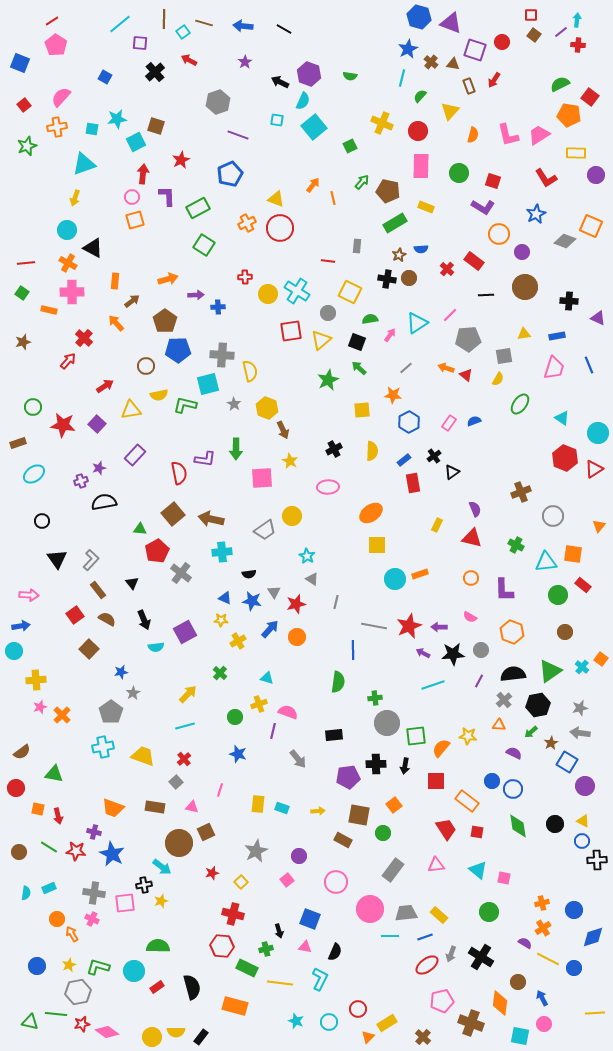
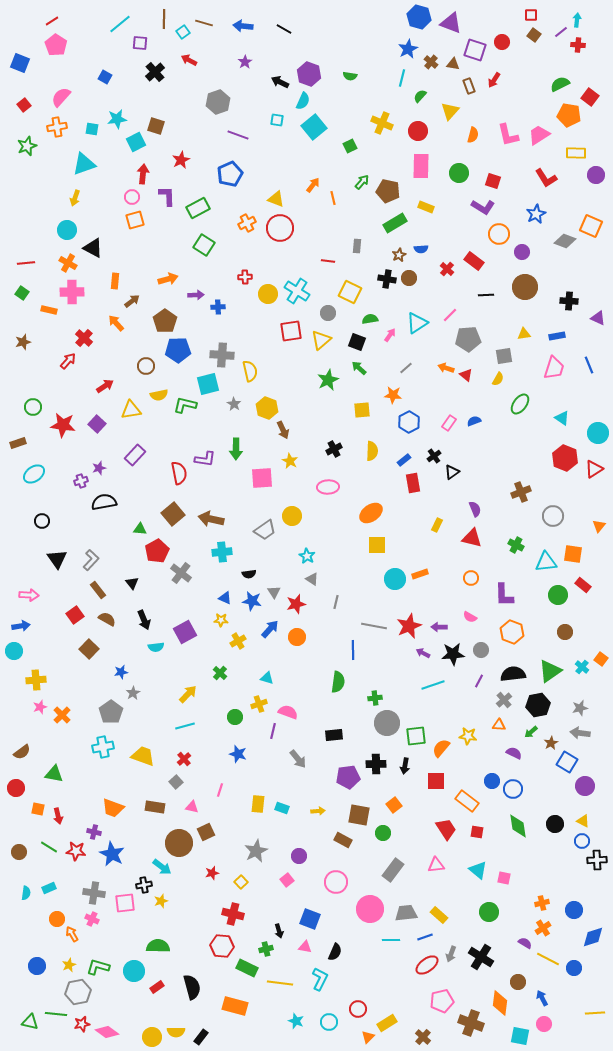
purple L-shape at (504, 590): moved 5 px down
cyan line at (390, 936): moved 1 px right, 4 px down
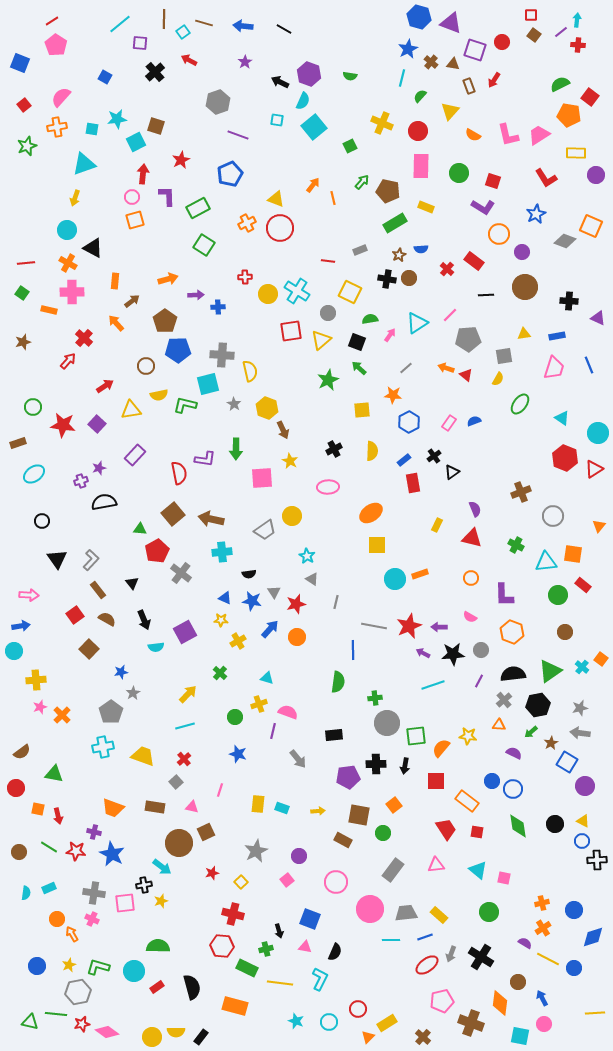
orange semicircle at (473, 135): rotated 105 degrees clockwise
gray rectangle at (357, 246): moved 3 px right, 4 px down; rotated 64 degrees clockwise
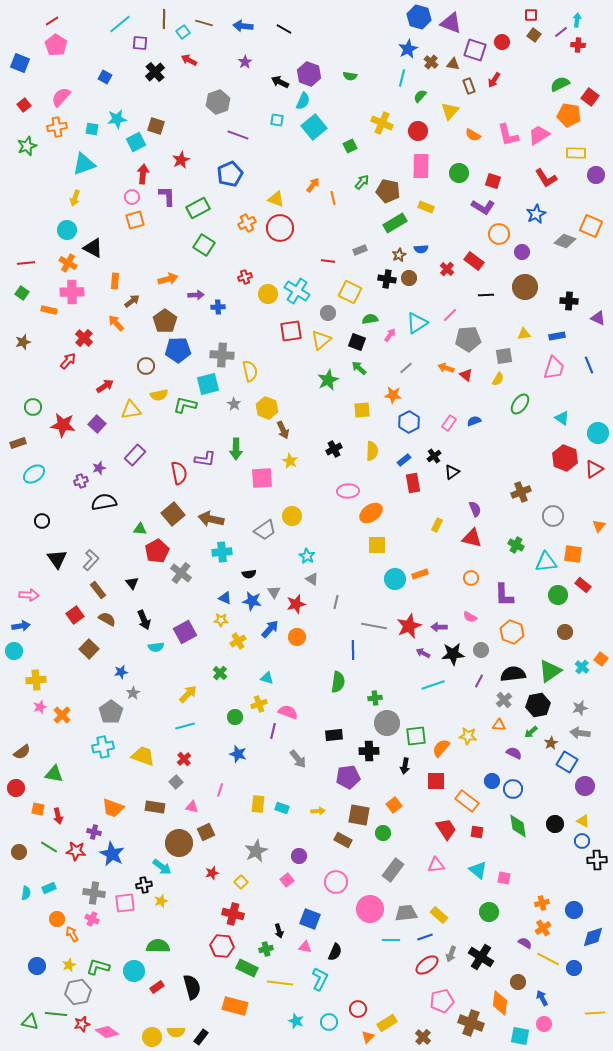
red cross at (245, 277): rotated 16 degrees counterclockwise
pink ellipse at (328, 487): moved 20 px right, 4 px down
black cross at (376, 764): moved 7 px left, 13 px up
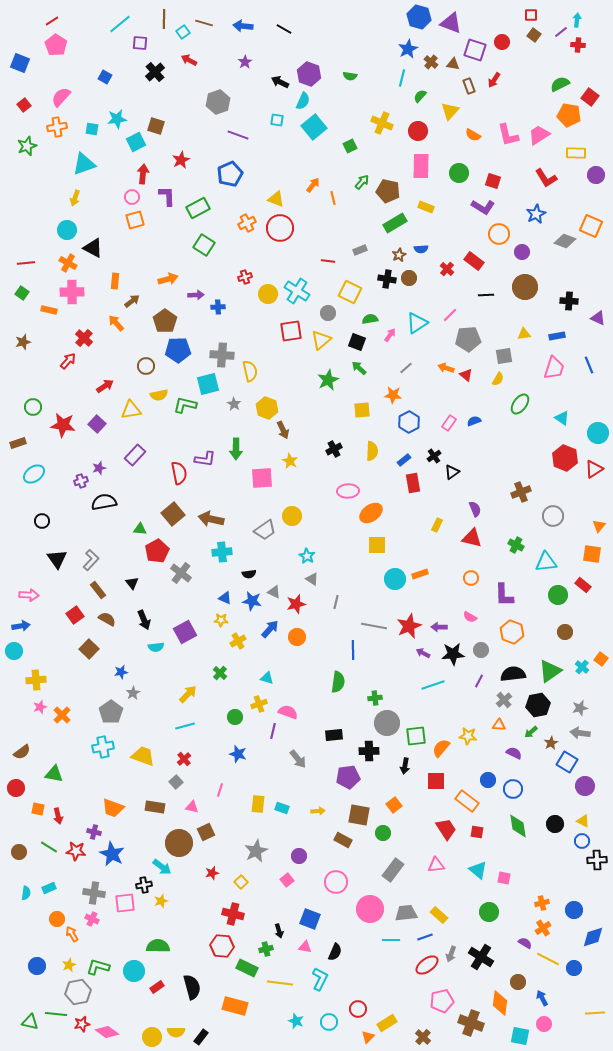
orange square at (573, 554): moved 19 px right
gray triangle at (274, 592): rotated 32 degrees counterclockwise
blue circle at (492, 781): moved 4 px left, 1 px up
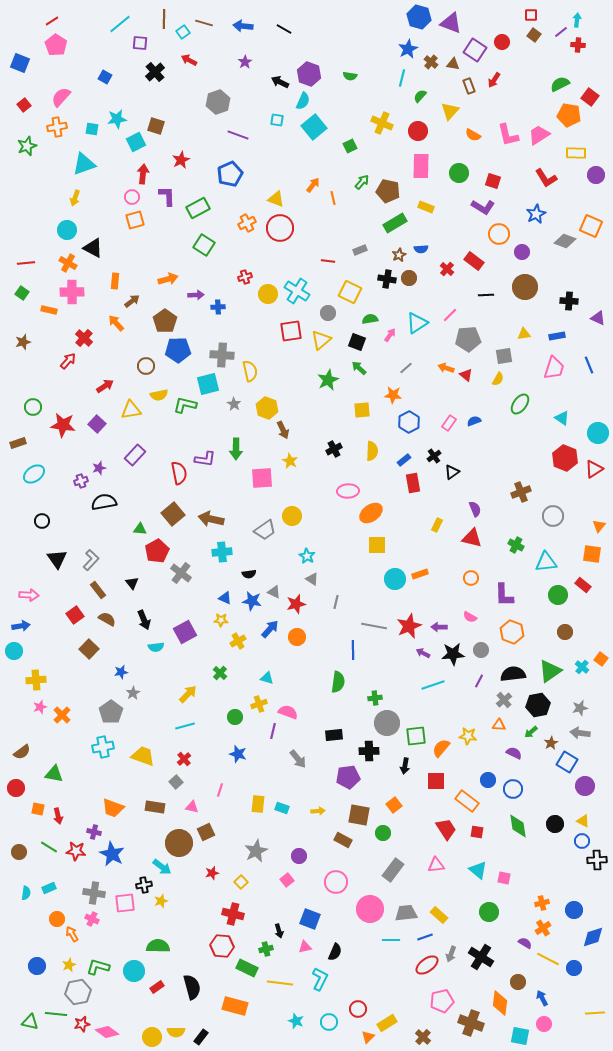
purple square at (475, 50): rotated 15 degrees clockwise
pink triangle at (305, 947): rotated 24 degrees counterclockwise
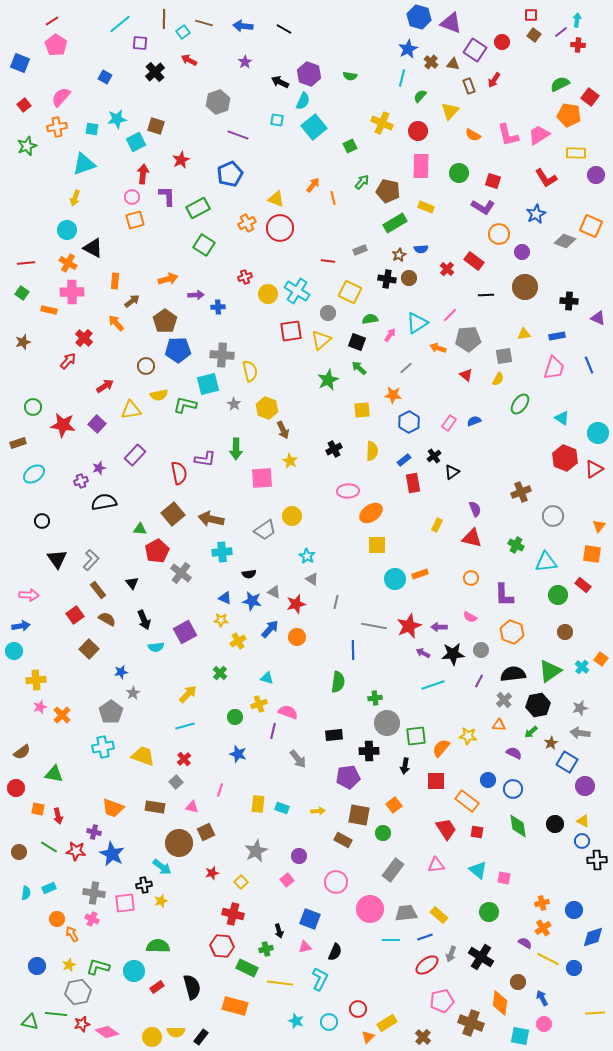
orange arrow at (446, 368): moved 8 px left, 20 px up
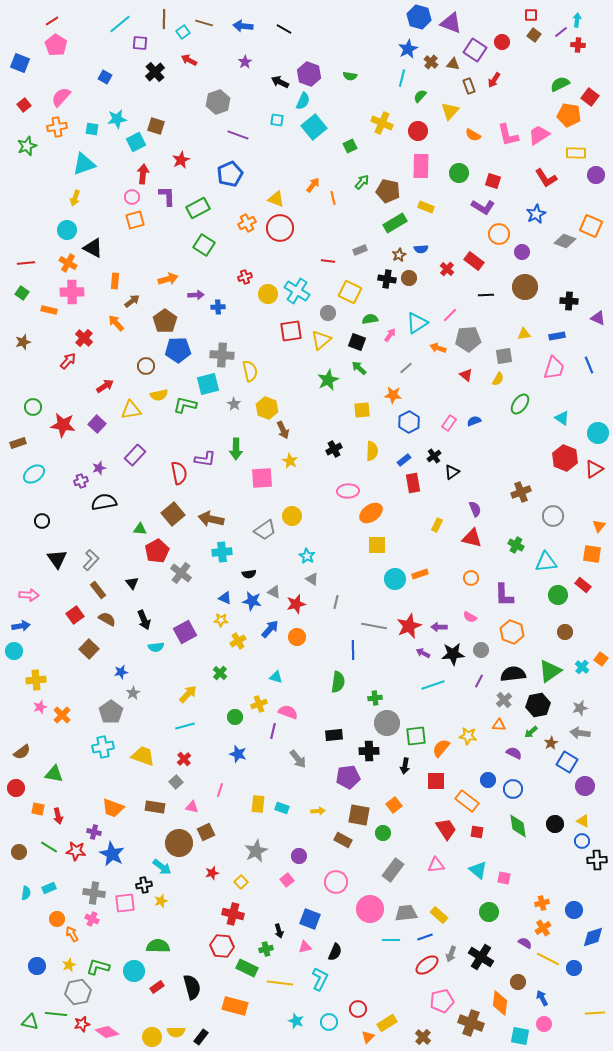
cyan triangle at (267, 678): moved 9 px right, 1 px up
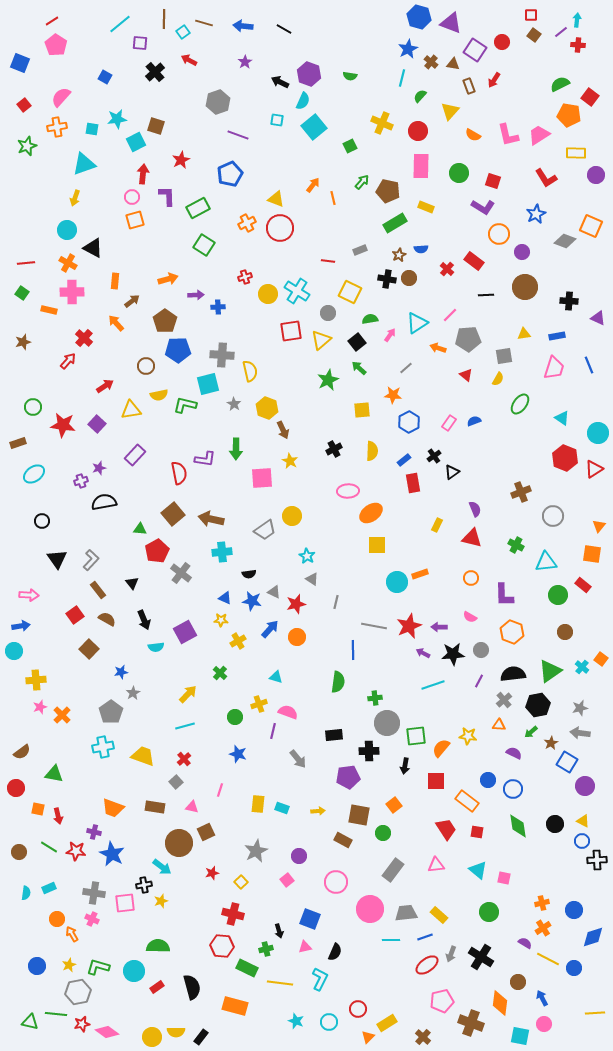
black square at (357, 342): rotated 30 degrees clockwise
cyan circle at (395, 579): moved 2 px right, 3 px down
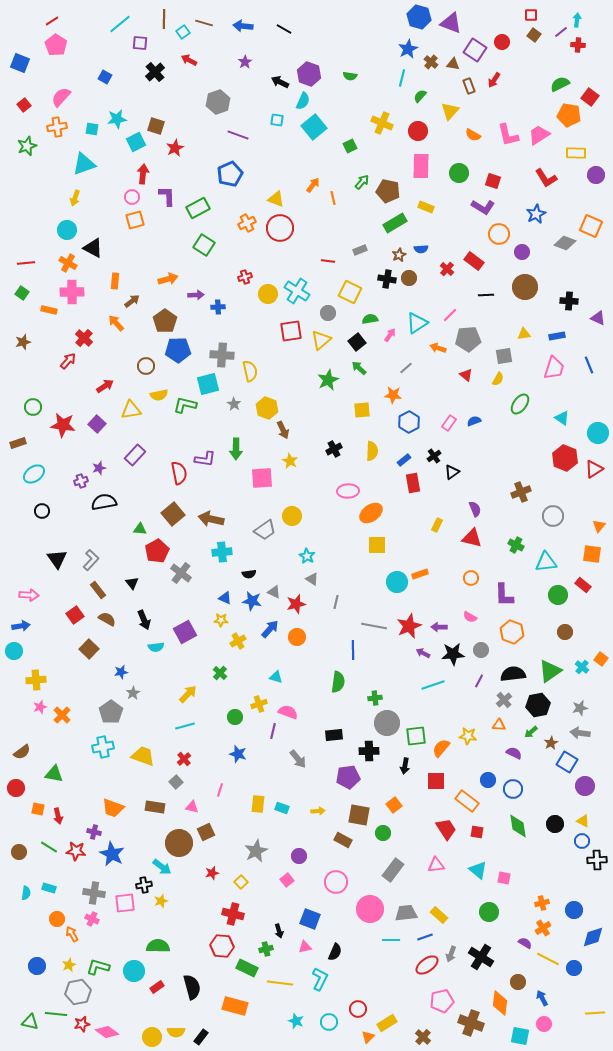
red star at (181, 160): moved 6 px left, 12 px up
gray diamond at (565, 241): moved 2 px down
black circle at (42, 521): moved 10 px up
cyan rectangle at (49, 888): rotated 40 degrees clockwise
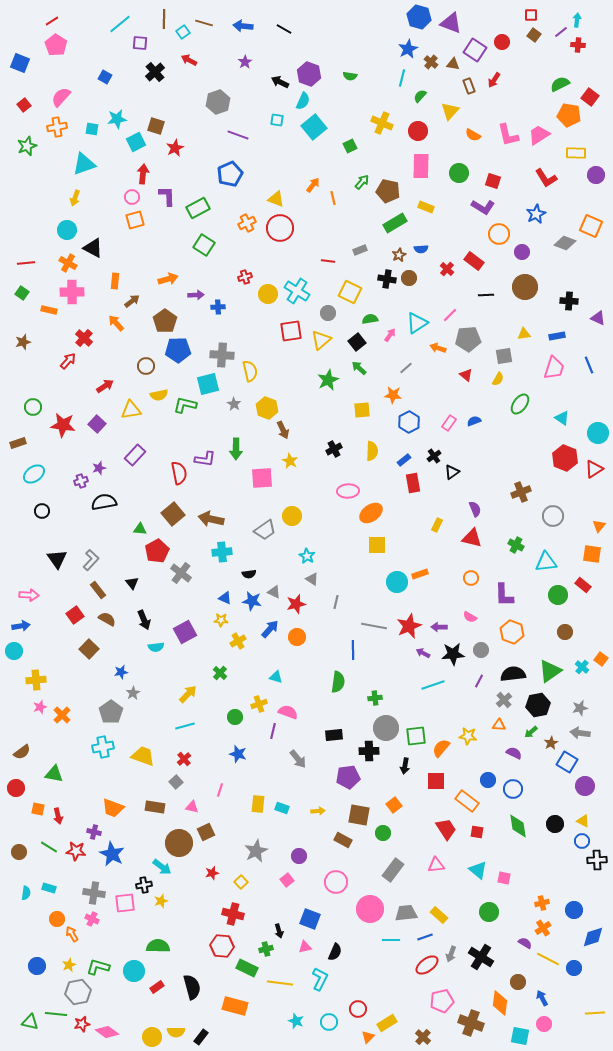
gray circle at (387, 723): moved 1 px left, 5 px down
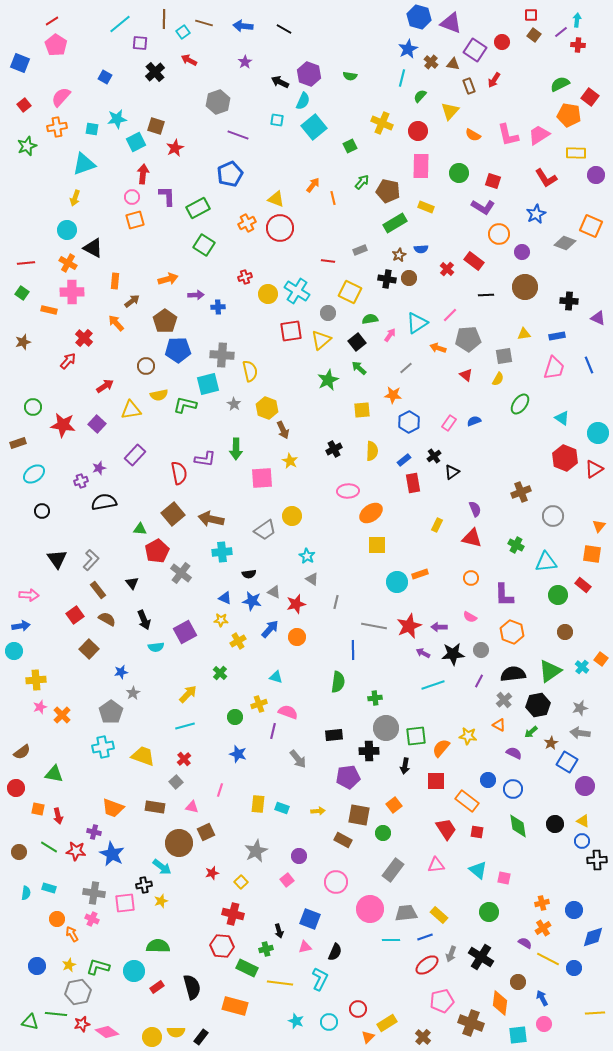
orange triangle at (499, 725): rotated 24 degrees clockwise
cyan square at (520, 1036): moved 2 px left, 1 px up; rotated 18 degrees counterclockwise
